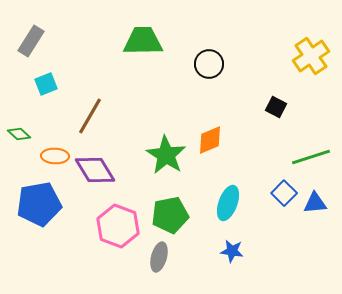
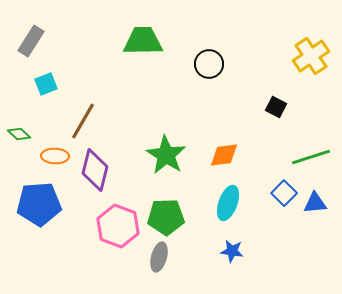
brown line: moved 7 px left, 5 px down
orange diamond: moved 14 px right, 15 px down; rotated 16 degrees clockwise
purple diamond: rotated 45 degrees clockwise
blue pentagon: rotated 6 degrees clockwise
green pentagon: moved 4 px left, 2 px down; rotated 9 degrees clockwise
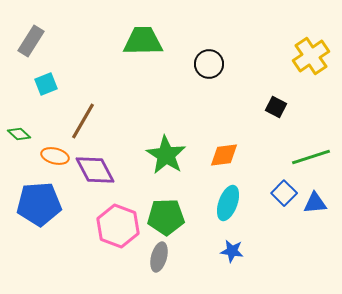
orange ellipse: rotated 12 degrees clockwise
purple diamond: rotated 42 degrees counterclockwise
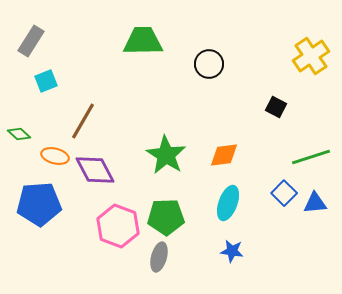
cyan square: moved 3 px up
